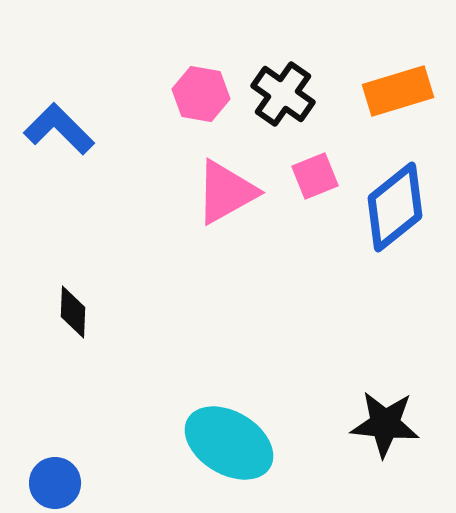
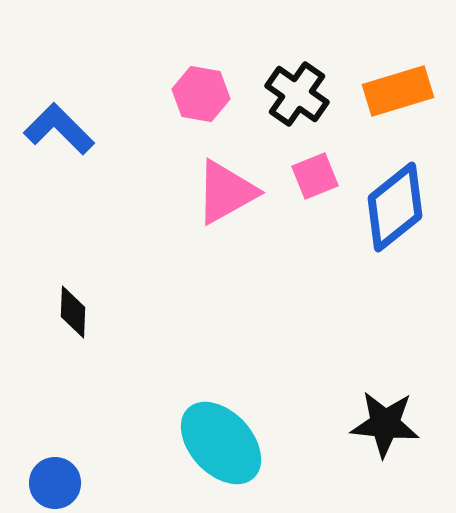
black cross: moved 14 px right
cyan ellipse: moved 8 px left; rotated 16 degrees clockwise
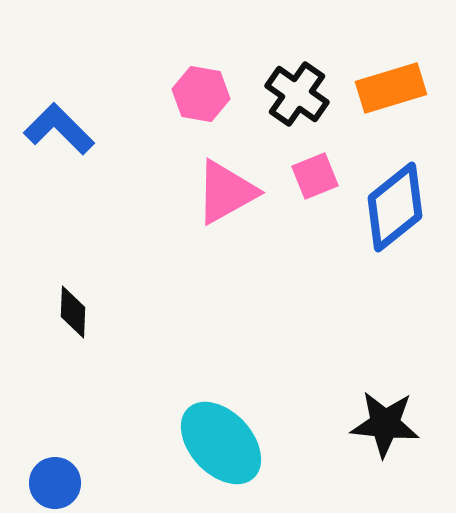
orange rectangle: moved 7 px left, 3 px up
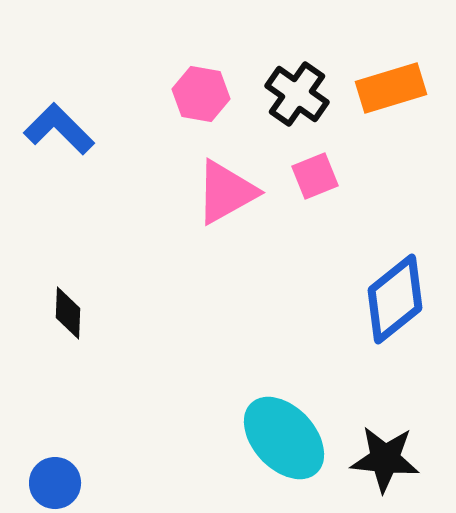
blue diamond: moved 92 px down
black diamond: moved 5 px left, 1 px down
black star: moved 35 px down
cyan ellipse: moved 63 px right, 5 px up
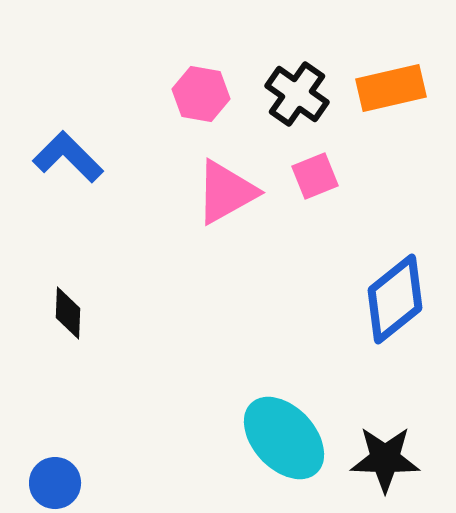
orange rectangle: rotated 4 degrees clockwise
blue L-shape: moved 9 px right, 28 px down
black star: rotated 4 degrees counterclockwise
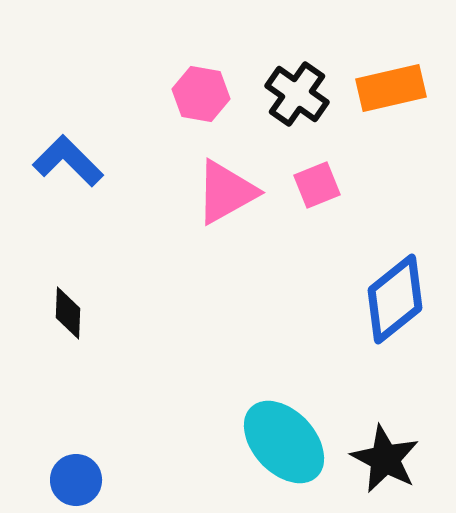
blue L-shape: moved 4 px down
pink square: moved 2 px right, 9 px down
cyan ellipse: moved 4 px down
black star: rotated 26 degrees clockwise
blue circle: moved 21 px right, 3 px up
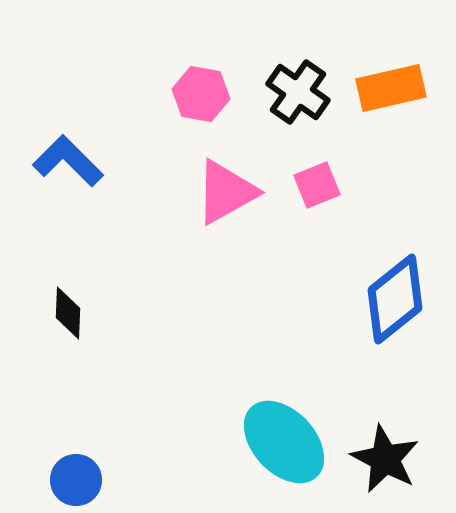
black cross: moved 1 px right, 2 px up
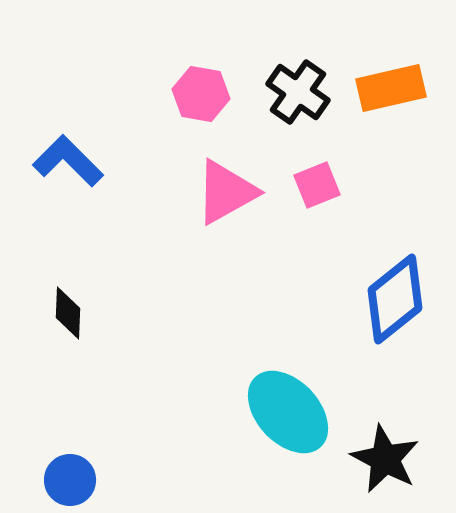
cyan ellipse: moved 4 px right, 30 px up
blue circle: moved 6 px left
